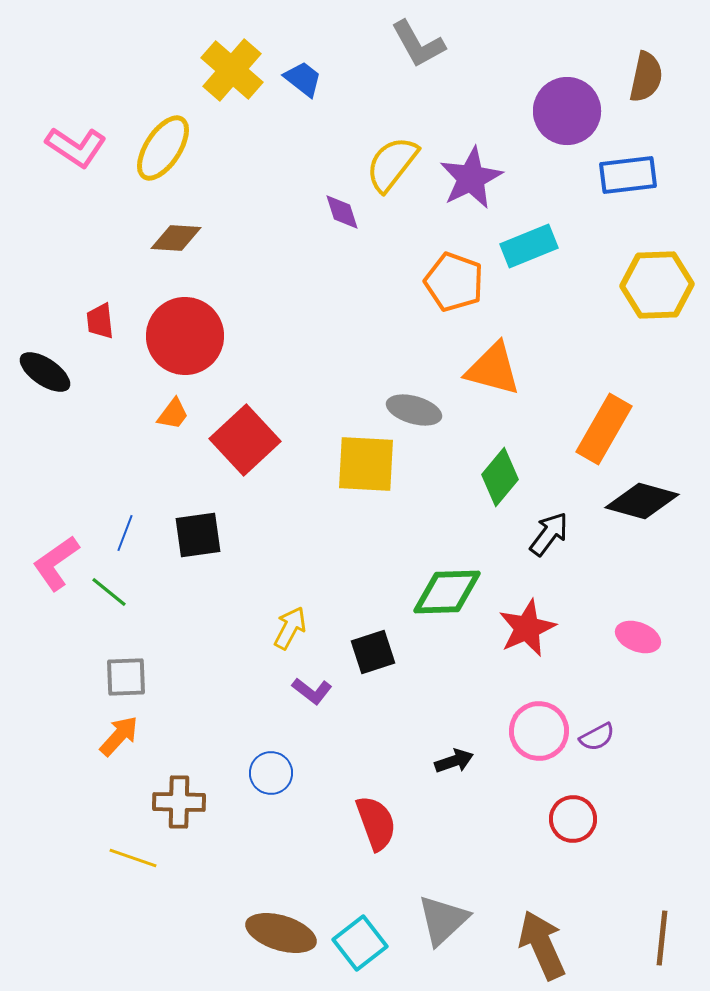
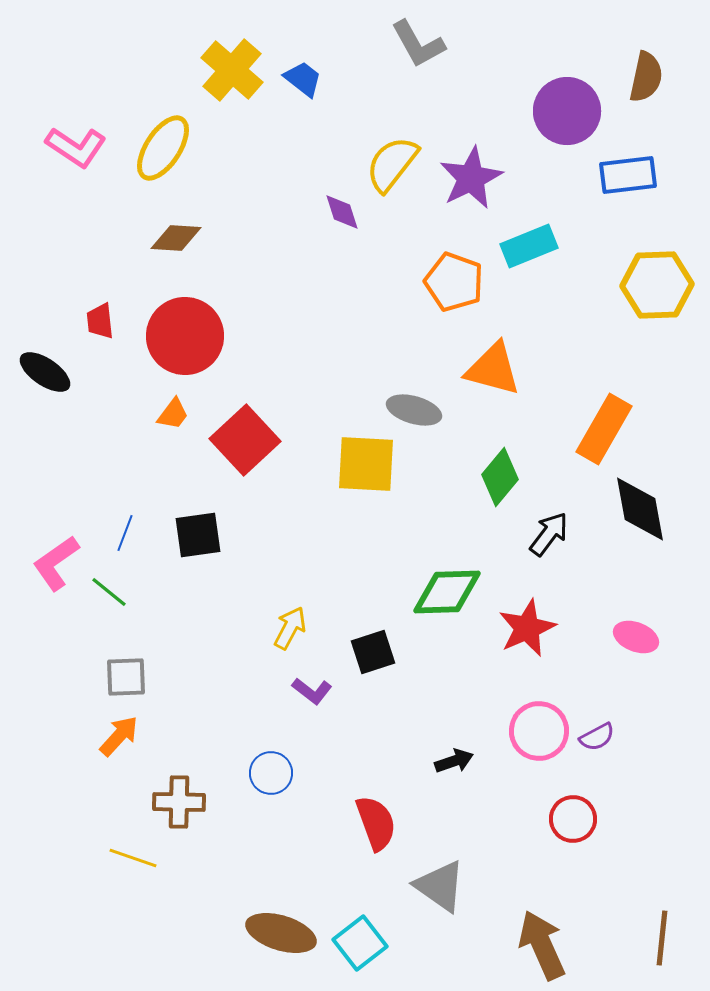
black diamond at (642, 501): moved 2 px left, 8 px down; rotated 64 degrees clockwise
pink ellipse at (638, 637): moved 2 px left
gray triangle at (443, 920): moved 3 px left, 34 px up; rotated 42 degrees counterclockwise
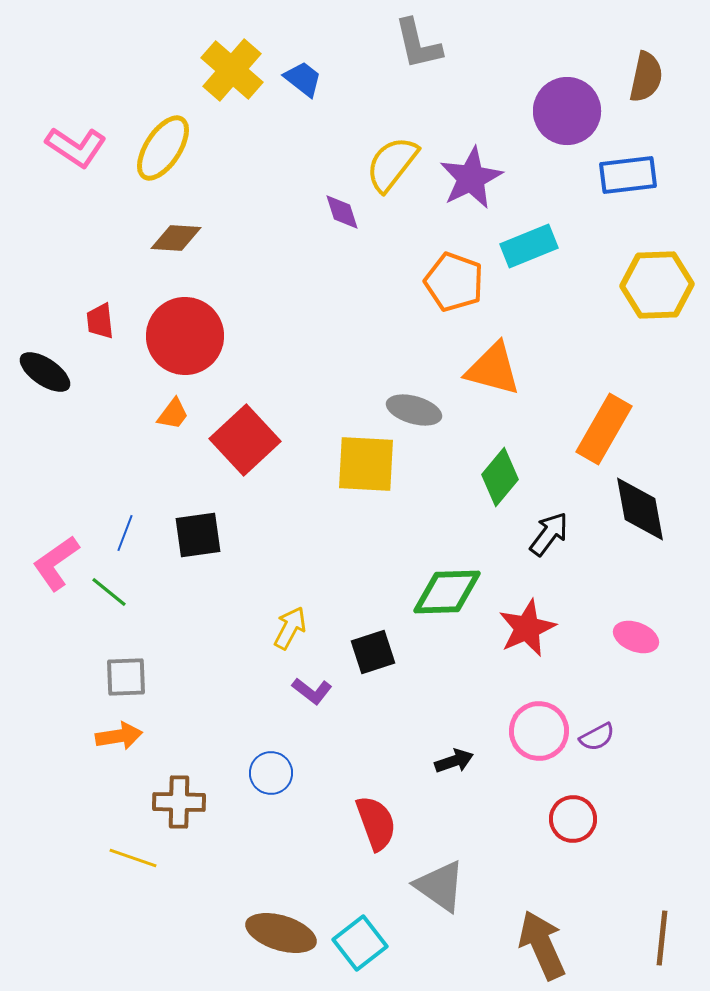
gray L-shape at (418, 44): rotated 16 degrees clockwise
orange arrow at (119, 736): rotated 39 degrees clockwise
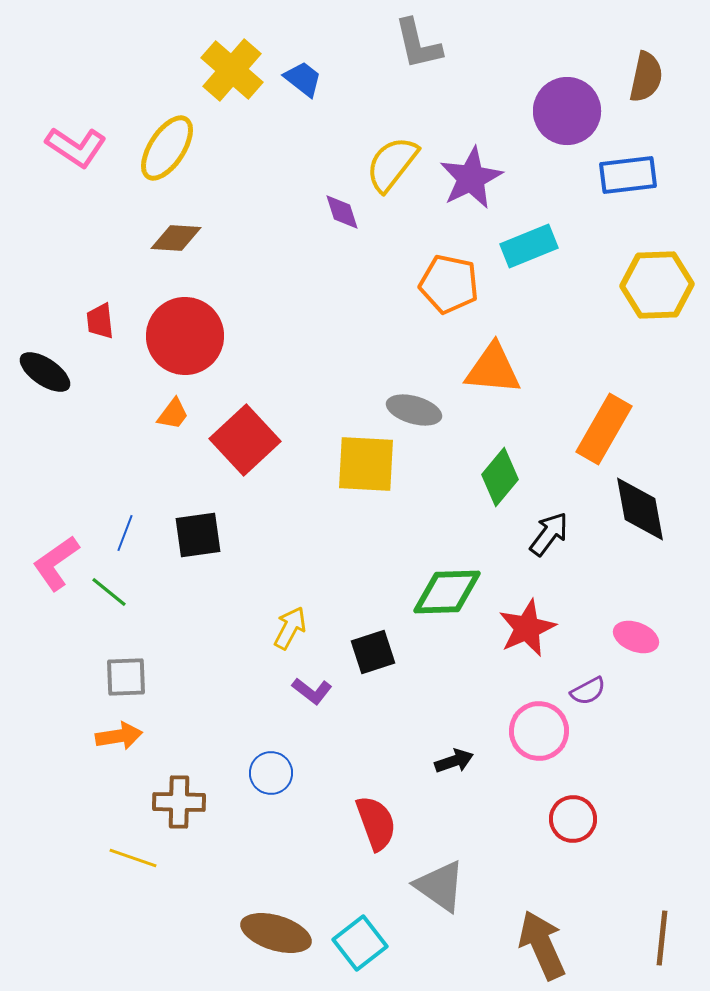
yellow ellipse at (163, 148): moved 4 px right
orange pentagon at (454, 282): moved 5 px left, 2 px down; rotated 8 degrees counterclockwise
orange triangle at (493, 369): rotated 10 degrees counterclockwise
purple semicircle at (597, 737): moved 9 px left, 46 px up
brown ellipse at (281, 933): moved 5 px left
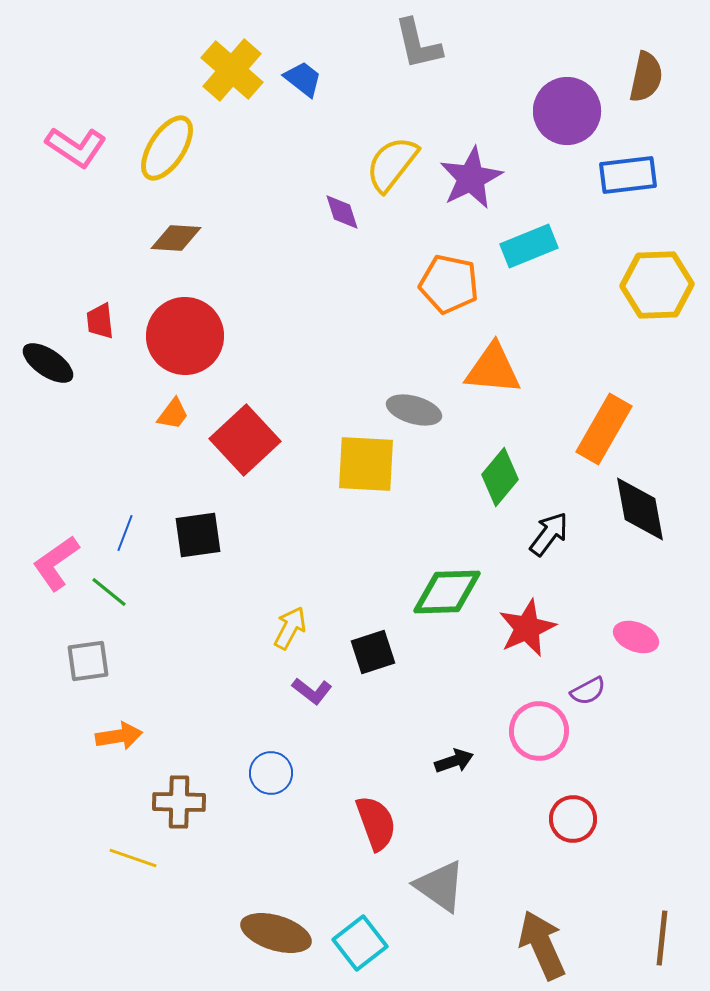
black ellipse at (45, 372): moved 3 px right, 9 px up
gray square at (126, 677): moved 38 px left, 16 px up; rotated 6 degrees counterclockwise
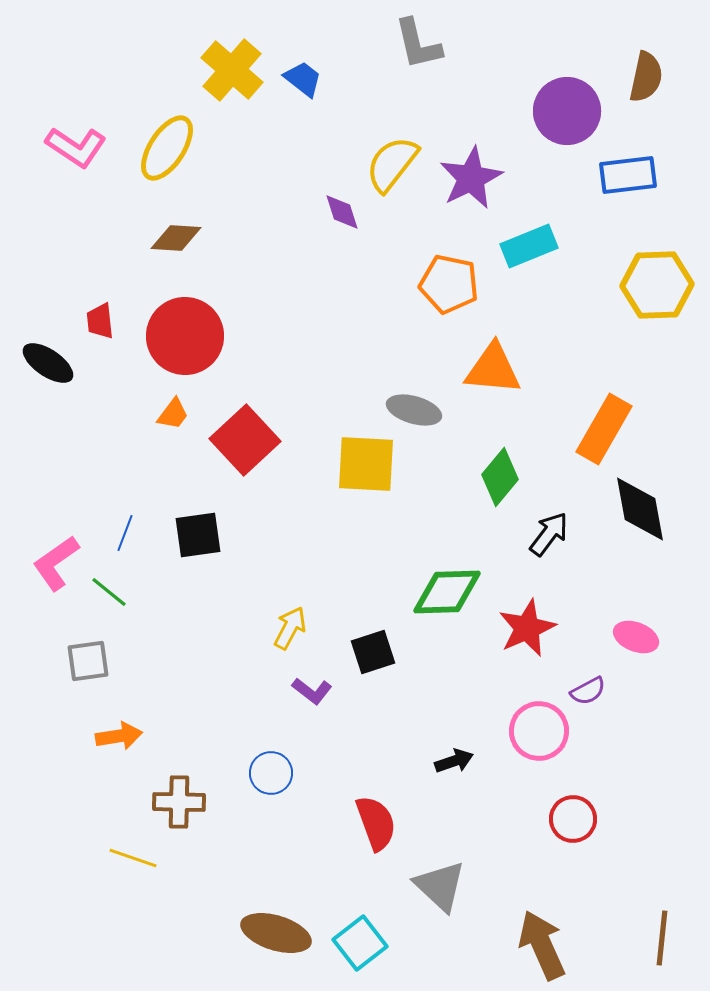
gray triangle at (440, 886): rotated 8 degrees clockwise
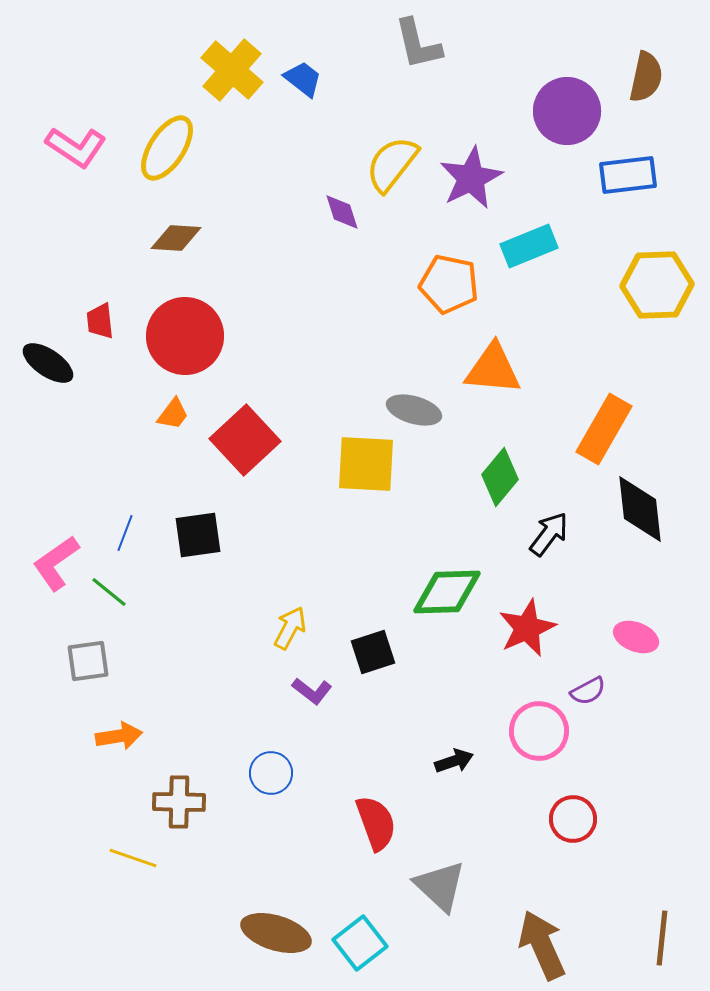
black diamond at (640, 509): rotated 4 degrees clockwise
